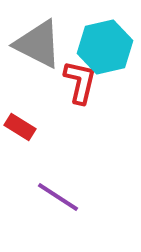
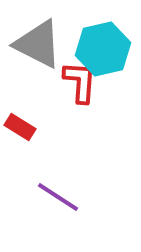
cyan hexagon: moved 2 px left, 2 px down
red L-shape: rotated 9 degrees counterclockwise
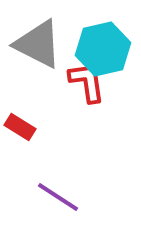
red L-shape: moved 7 px right; rotated 12 degrees counterclockwise
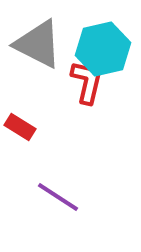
red L-shape: rotated 21 degrees clockwise
